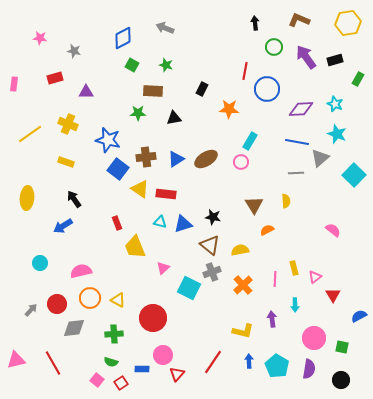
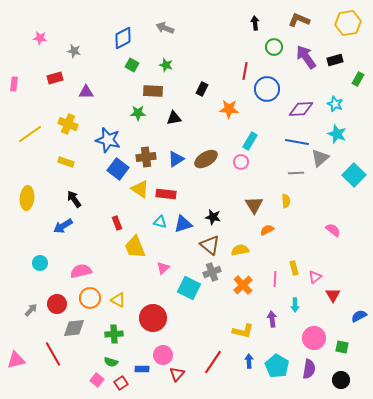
red line at (53, 363): moved 9 px up
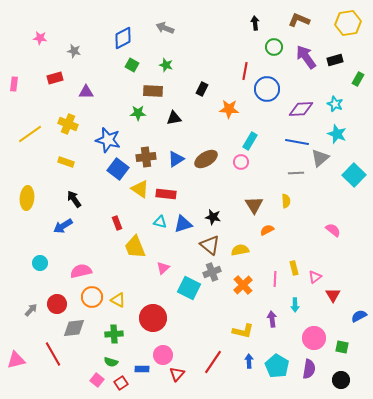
orange circle at (90, 298): moved 2 px right, 1 px up
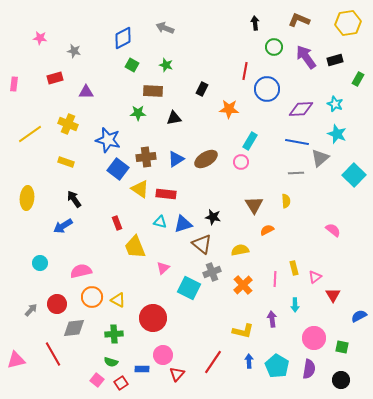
brown triangle at (210, 245): moved 8 px left, 1 px up
